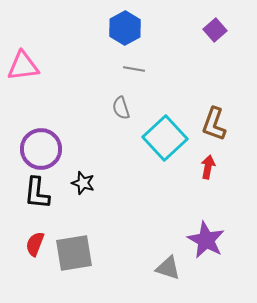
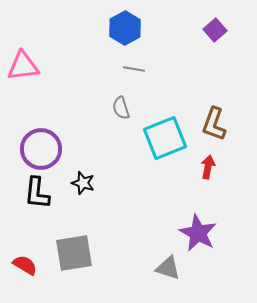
cyan square: rotated 21 degrees clockwise
purple star: moved 8 px left, 7 px up
red semicircle: moved 10 px left, 21 px down; rotated 100 degrees clockwise
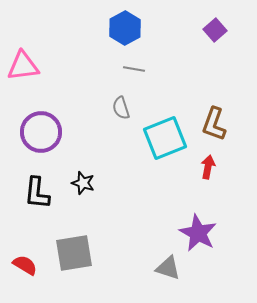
purple circle: moved 17 px up
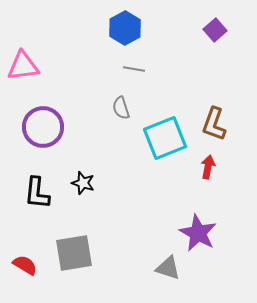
purple circle: moved 2 px right, 5 px up
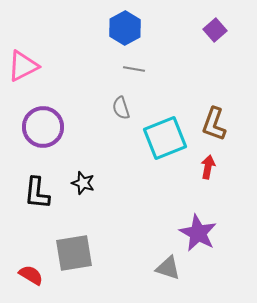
pink triangle: rotated 20 degrees counterclockwise
red semicircle: moved 6 px right, 10 px down
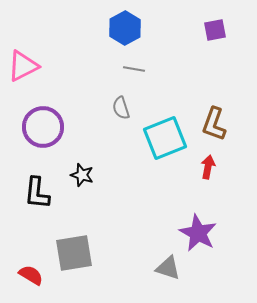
purple square: rotated 30 degrees clockwise
black star: moved 1 px left, 8 px up
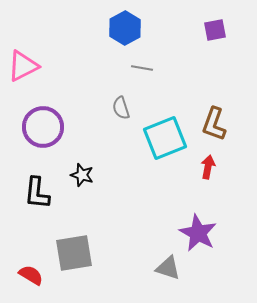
gray line: moved 8 px right, 1 px up
